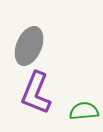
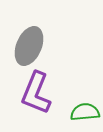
green semicircle: moved 1 px right, 1 px down
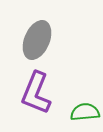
gray ellipse: moved 8 px right, 6 px up
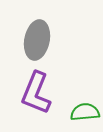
gray ellipse: rotated 12 degrees counterclockwise
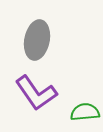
purple L-shape: rotated 57 degrees counterclockwise
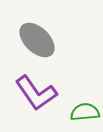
gray ellipse: rotated 57 degrees counterclockwise
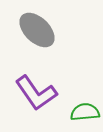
gray ellipse: moved 10 px up
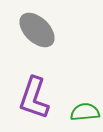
purple L-shape: moved 2 px left, 5 px down; rotated 54 degrees clockwise
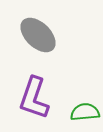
gray ellipse: moved 1 px right, 5 px down
